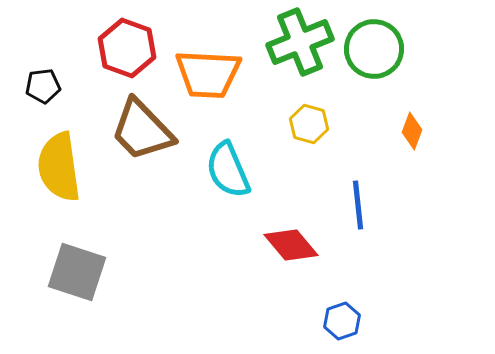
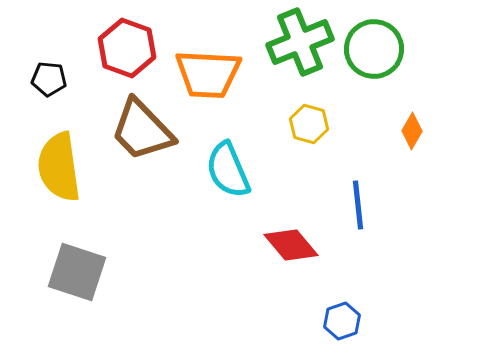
black pentagon: moved 6 px right, 7 px up; rotated 12 degrees clockwise
orange diamond: rotated 9 degrees clockwise
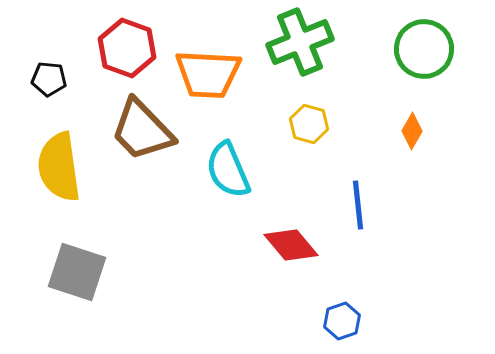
green circle: moved 50 px right
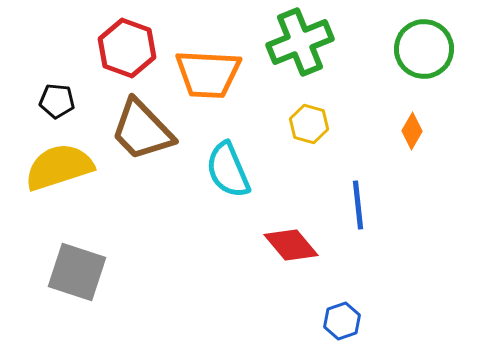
black pentagon: moved 8 px right, 22 px down
yellow semicircle: rotated 80 degrees clockwise
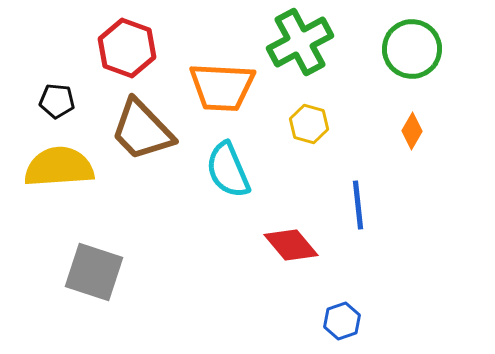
green cross: rotated 6 degrees counterclockwise
green circle: moved 12 px left
orange trapezoid: moved 14 px right, 13 px down
yellow semicircle: rotated 14 degrees clockwise
gray square: moved 17 px right
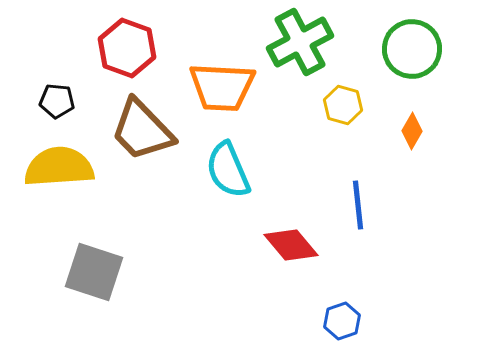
yellow hexagon: moved 34 px right, 19 px up
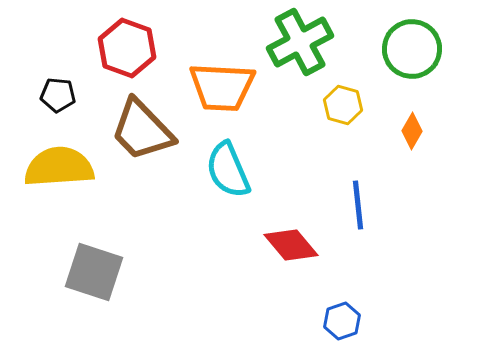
black pentagon: moved 1 px right, 6 px up
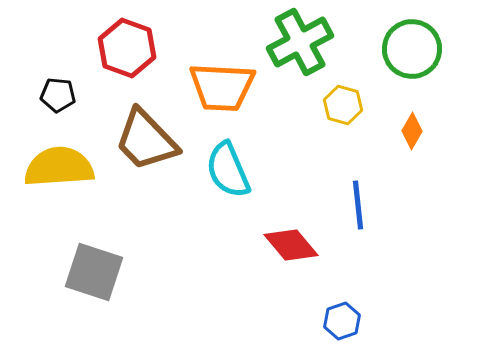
brown trapezoid: moved 4 px right, 10 px down
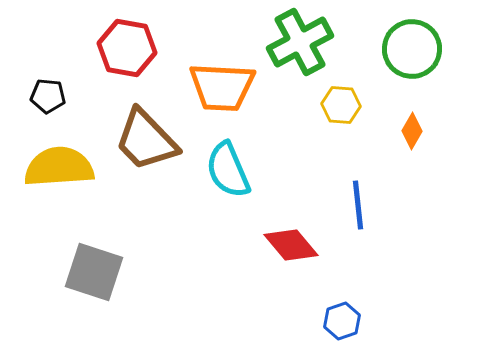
red hexagon: rotated 10 degrees counterclockwise
black pentagon: moved 10 px left, 1 px down
yellow hexagon: moved 2 px left; rotated 12 degrees counterclockwise
